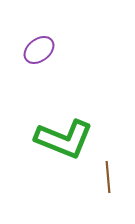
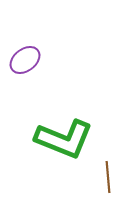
purple ellipse: moved 14 px left, 10 px down
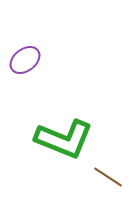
brown line: rotated 52 degrees counterclockwise
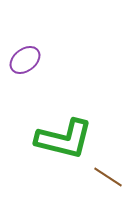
green L-shape: rotated 8 degrees counterclockwise
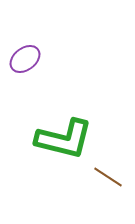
purple ellipse: moved 1 px up
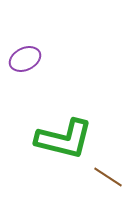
purple ellipse: rotated 12 degrees clockwise
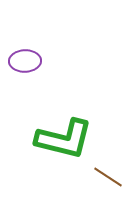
purple ellipse: moved 2 px down; rotated 24 degrees clockwise
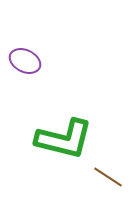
purple ellipse: rotated 28 degrees clockwise
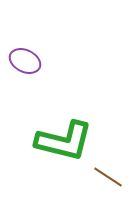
green L-shape: moved 2 px down
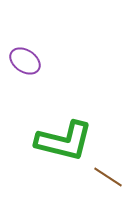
purple ellipse: rotated 8 degrees clockwise
